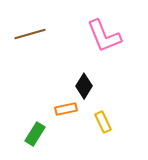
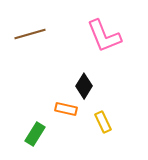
orange rectangle: rotated 25 degrees clockwise
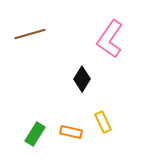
pink L-shape: moved 6 px right, 3 px down; rotated 57 degrees clockwise
black diamond: moved 2 px left, 7 px up
orange rectangle: moved 5 px right, 23 px down
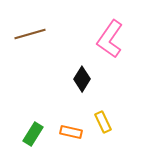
green rectangle: moved 2 px left
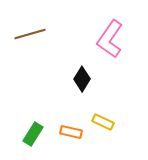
yellow rectangle: rotated 40 degrees counterclockwise
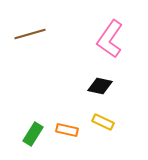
black diamond: moved 18 px right, 7 px down; rotated 70 degrees clockwise
orange rectangle: moved 4 px left, 2 px up
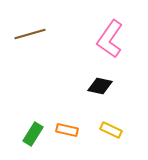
yellow rectangle: moved 8 px right, 8 px down
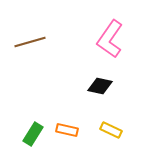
brown line: moved 8 px down
